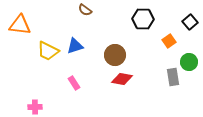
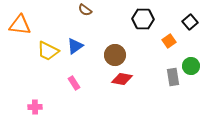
blue triangle: rotated 18 degrees counterclockwise
green circle: moved 2 px right, 4 px down
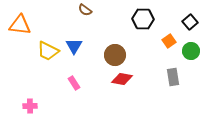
blue triangle: moved 1 px left; rotated 24 degrees counterclockwise
green circle: moved 15 px up
pink cross: moved 5 px left, 1 px up
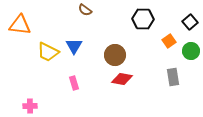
yellow trapezoid: moved 1 px down
pink rectangle: rotated 16 degrees clockwise
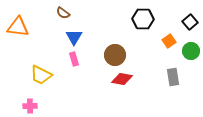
brown semicircle: moved 22 px left, 3 px down
orange triangle: moved 2 px left, 2 px down
blue triangle: moved 9 px up
yellow trapezoid: moved 7 px left, 23 px down
pink rectangle: moved 24 px up
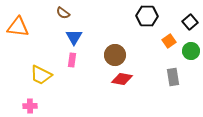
black hexagon: moved 4 px right, 3 px up
pink rectangle: moved 2 px left, 1 px down; rotated 24 degrees clockwise
